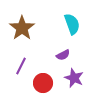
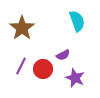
cyan semicircle: moved 5 px right, 3 px up
purple star: moved 1 px right
red circle: moved 14 px up
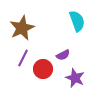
brown star: rotated 10 degrees clockwise
purple line: moved 2 px right, 8 px up
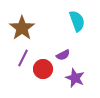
brown star: rotated 10 degrees counterclockwise
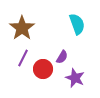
cyan semicircle: moved 3 px down
purple semicircle: moved 1 px left, 2 px down; rotated 32 degrees counterclockwise
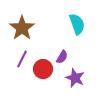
purple line: moved 1 px left, 1 px down
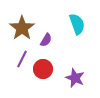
purple semicircle: moved 16 px left, 17 px up
